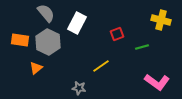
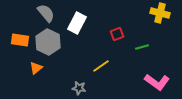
yellow cross: moved 1 px left, 7 px up
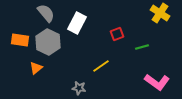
yellow cross: rotated 18 degrees clockwise
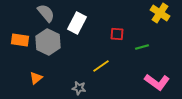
red square: rotated 24 degrees clockwise
orange triangle: moved 10 px down
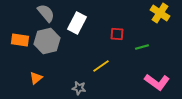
gray hexagon: moved 1 px left, 1 px up; rotated 20 degrees clockwise
